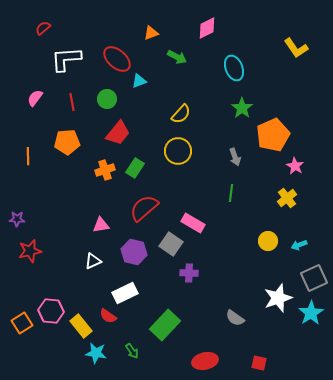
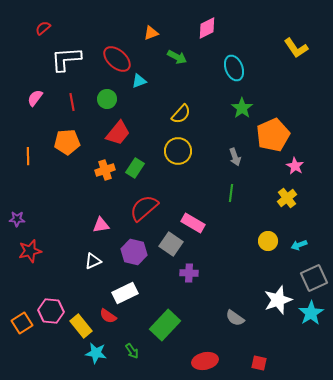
white star at (278, 298): moved 2 px down
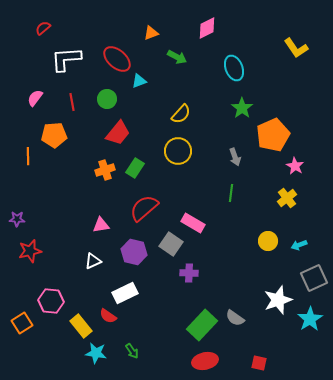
orange pentagon at (67, 142): moved 13 px left, 7 px up
pink hexagon at (51, 311): moved 10 px up
cyan star at (311, 313): moved 1 px left, 6 px down
green rectangle at (165, 325): moved 37 px right
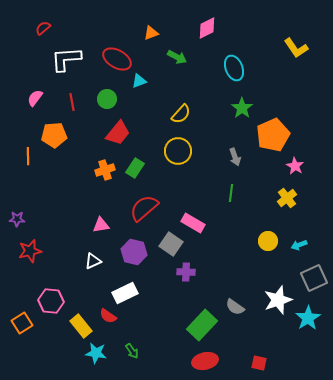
red ellipse at (117, 59): rotated 12 degrees counterclockwise
purple cross at (189, 273): moved 3 px left, 1 px up
gray semicircle at (235, 318): moved 11 px up
cyan star at (310, 319): moved 2 px left, 1 px up
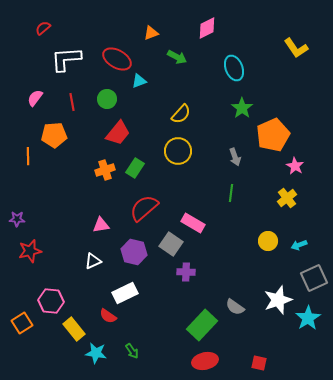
yellow rectangle at (81, 326): moved 7 px left, 3 px down
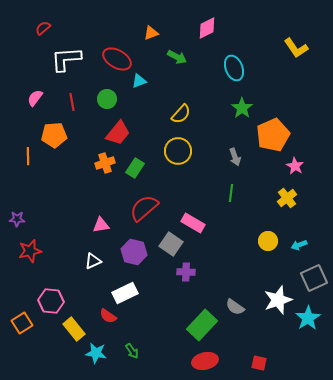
orange cross at (105, 170): moved 7 px up
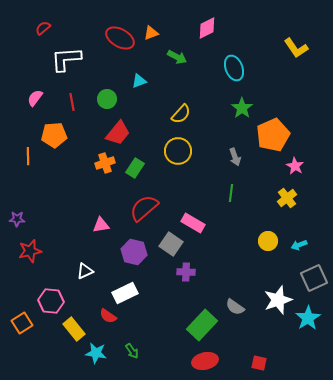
red ellipse at (117, 59): moved 3 px right, 21 px up
white triangle at (93, 261): moved 8 px left, 10 px down
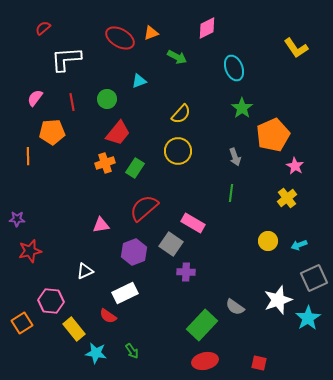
orange pentagon at (54, 135): moved 2 px left, 3 px up
purple hexagon at (134, 252): rotated 25 degrees clockwise
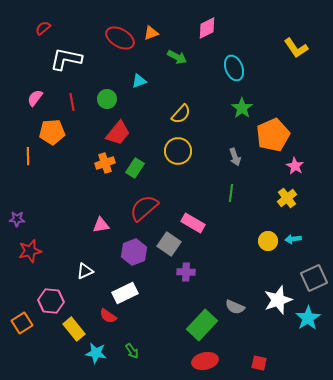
white L-shape at (66, 59): rotated 16 degrees clockwise
gray square at (171, 244): moved 2 px left
cyan arrow at (299, 245): moved 6 px left, 6 px up; rotated 14 degrees clockwise
gray semicircle at (235, 307): rotated 12 degrees counterclockwise
